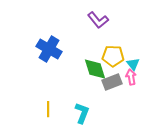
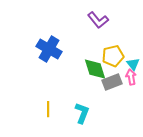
yellow pentagon: rotated 15 degrees counterclockwise
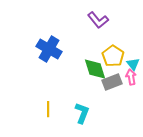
yellow pentagon: rotated 25 degrees counterclockwise
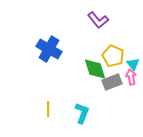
yellow pentagon: rotated 10 degrees counterclockwise
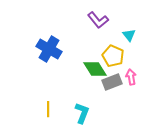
cyan triangle: moved 4 px left, 29 px up
green diamond: rotated 15 degrees counterclockwise
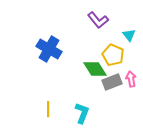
yellow pentagon: moved 1 px up
pink arrow: moved 2 px down
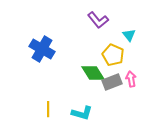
blue cross: moved 7 px left
green diamond: moved 2 px left, 4 px down
cyan L-shape: rotated 85 degrees clockwise
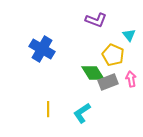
purple L-shape: moved 2 px left; rotated 30 degrees counterclockwise
gray rectangle: moved 4 px left
cyan L-shape: rotated 130 degrees clockwise
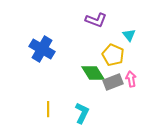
gray rectangle: moved 5 px right
cyan L-shape: rotated 150 degrees clockwise
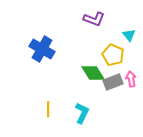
purple L-shape: moved 2 px left, 1 px up
